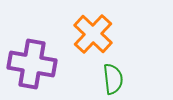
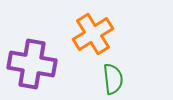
orange cross: rotated 15 degrees clockwise
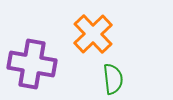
orange cross: rotated 12 degrees counterclockwise
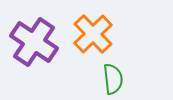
purple cross: moved 2 px right, 22 px up; rotated 24 degrees clockwise
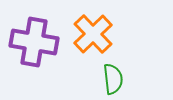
purple cross: rotated 24 degrees counterclockwise
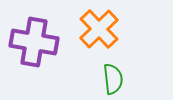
orange cross: moved 6 px right, 5 px up
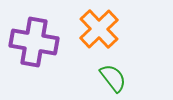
green semicircle: moved 1 px up; rotated 32 degrees counterclockwise
